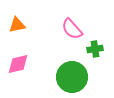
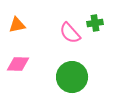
pink semicircle: moved 2 px left, 4 px down
green cross: moved 26 px up
pink diamond: rotated 15 degrees clockwise
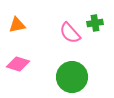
pink diamond: rotated 15 degrees clockwise
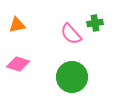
pink semicircle: moved 1 px right, 1 px down
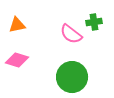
green cross: moved 1 px left, 1 px up
pink semicircle: rotated 10 degrees counterclockwise
pink diamond: moved 1 px left, 4 px up
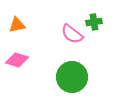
pink semicircle: moved 1 px right
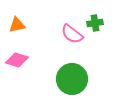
green cross: moved 1 px right, 1 px down
green circle: moved 2 px down
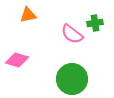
orange triangle: moved 11 px right, 10 px up
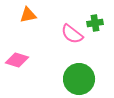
green circle: moved 7 px right
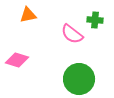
green cross: moved 3 px up; rotated 14 degrees clockwise
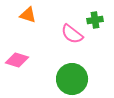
orange triangle: rotated 30 degrees clockwise
green cross: rotated 14 degrees counterclockwise
green circle: moved 7 px left
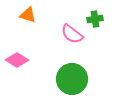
green cross: moved 1 px up
pink diamond: rotated 15 degrees clockwise
